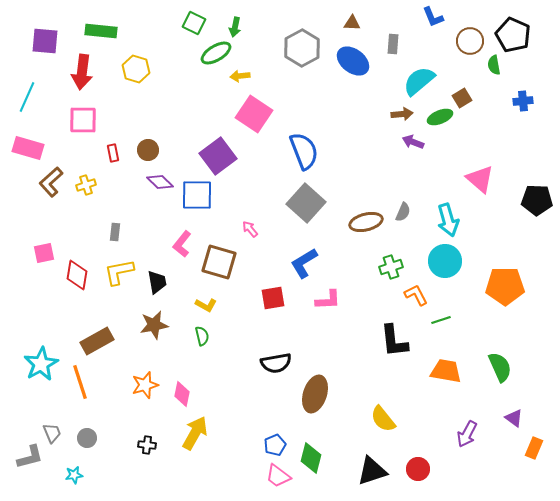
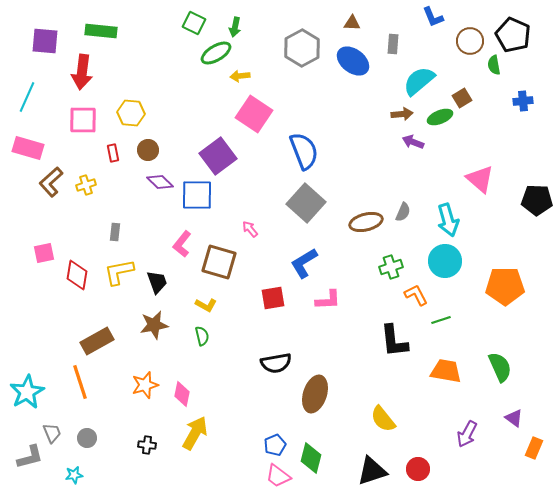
yellow hexagon at (136, 69): moved 5 px left, 44 px down; rotated 12 degrees counterclockwise
black trapezoid at (157, 282): rotated 10 degrees counterclockwise
cyan star at (41, 364): moved 14 px left, 28 px down
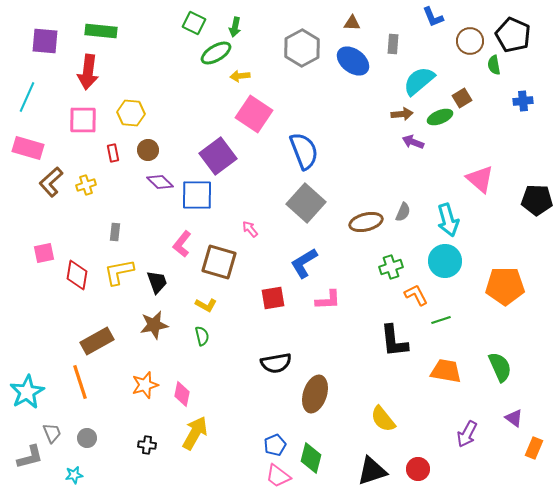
red arrow at (82, 72): moved 6 px right
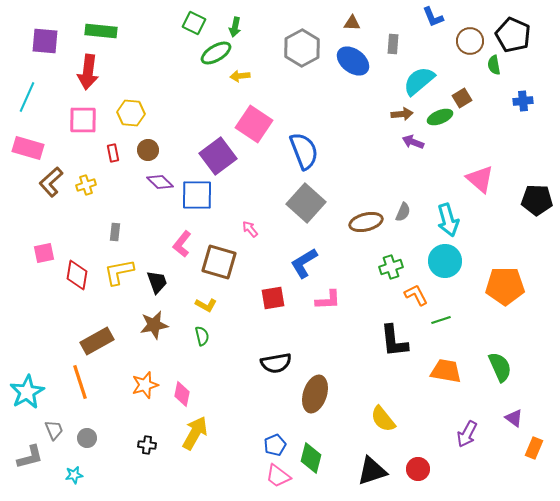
pink square at (254, 114): moved 10 px down
gray trapezoid at (52, 433): moved 2 px right, 3 px up
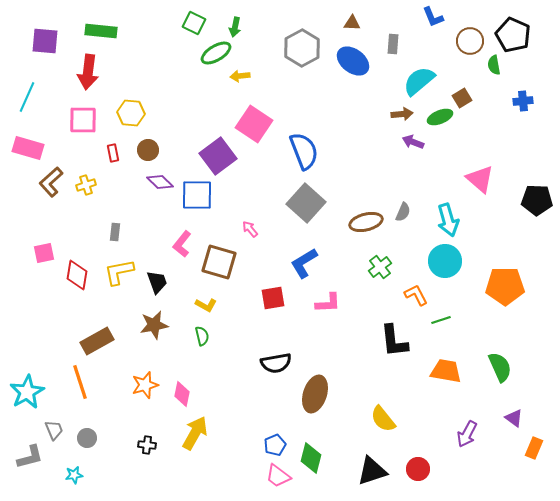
green cross at (391, 267): moved 11 px left; rotated 20 degrees counterclockwise
pink L-shape at (328, 300): moved 3 px down
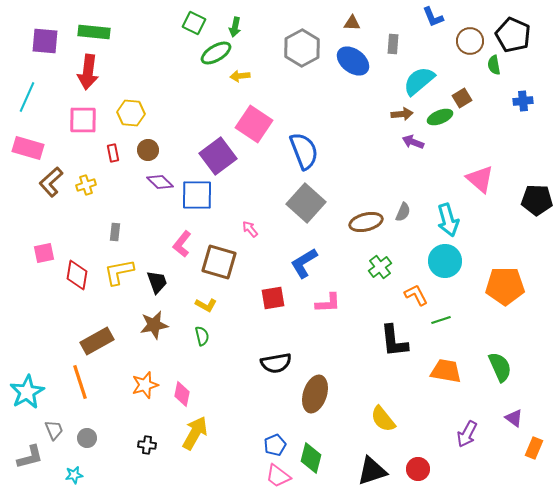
green rectangle at (101, 31): moved 7 px left, 1 px down
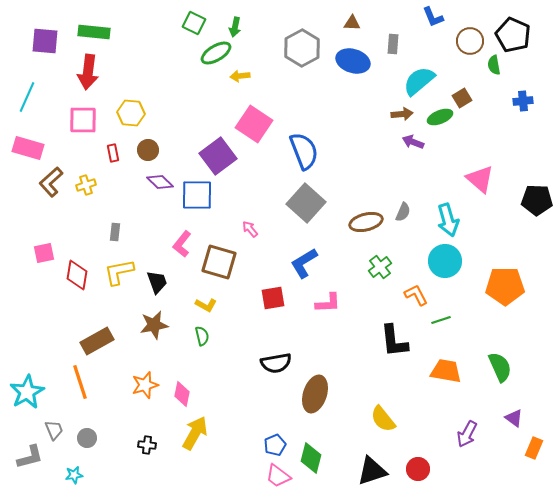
blue ellipse at (353, 61): rotated 20 degrees counterclockwise
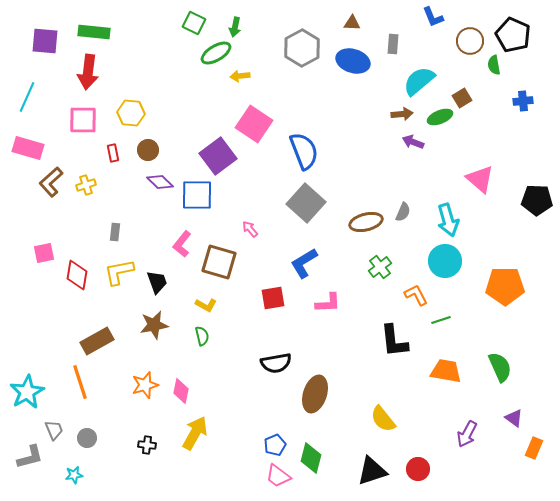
pink diamond at (182, 394): moved 1 px left, 3 px up
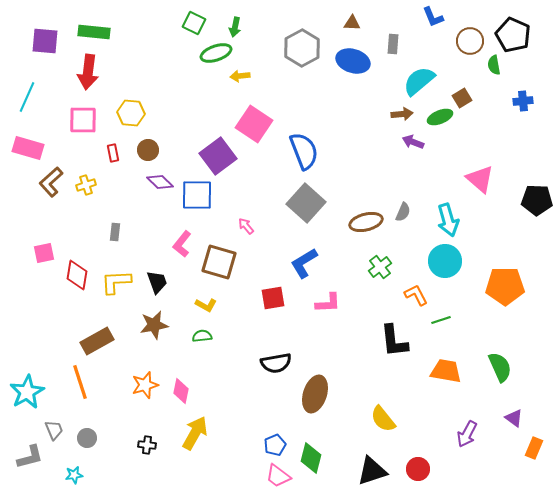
green ellipse at (216, 53): rotated 12 degrees clockwise
pink arrow at (250, 229): moved 4 px left, 3 px up
yellow L-shape at (119, 272): moved 3 px left, 10 px down; rotated 8 degrees clockwise
green semicircle at (202, 336): rotated 84 degrees counterclockwise
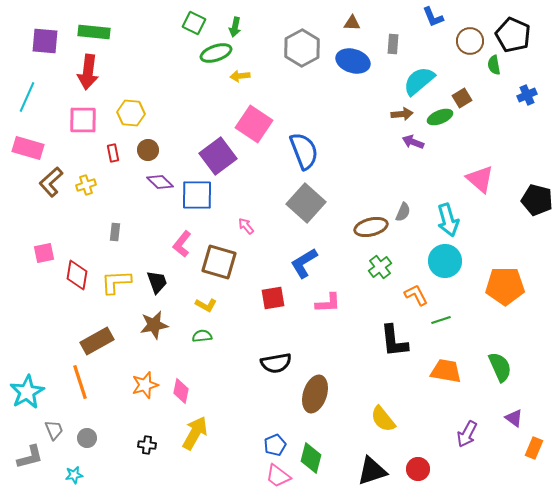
blue cross at (523, 101): moved 4 px right, 6 px up; rotated 18 degrees counterclockwise
black pentagon at (537, 200): rotated 12 degrees clockwise
brown ellipse at (366, 222): moved 5 px right, 5 px down
